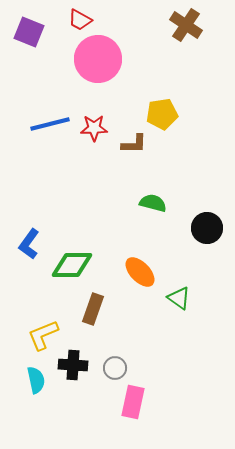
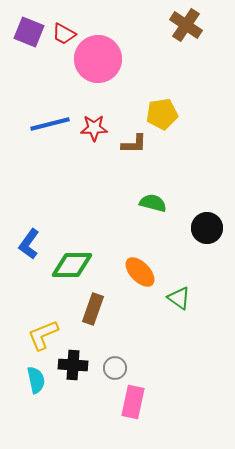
red trapezoid: moved 16 px left, 14 px down
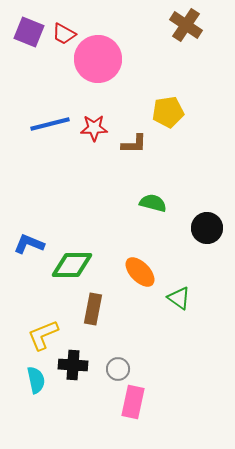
yellow pentagon: moved 6 px right, 2 px up
blue L-shape: rotated 76 degrees clockwise
brown rectangle: rotated 8 degrees counterclockwise
gray circle: moved 3 px right, 1 px down
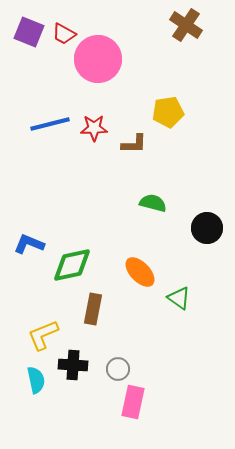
green diamond: rotated 12 degrees counterclockwise
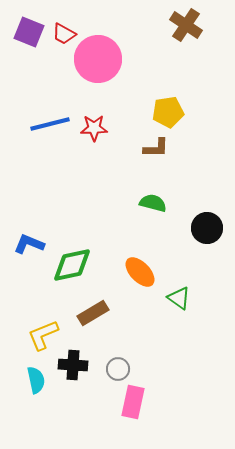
brown L-shape: moved 22 px right, 4 px down
brown rectangle: moved 4 px down; rotated 48 degrees clockwise
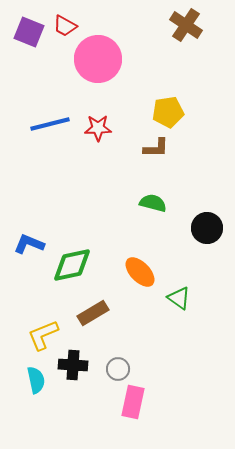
red trapezoid: moved 1 px right, 8 px up
red star: moved 4 px right
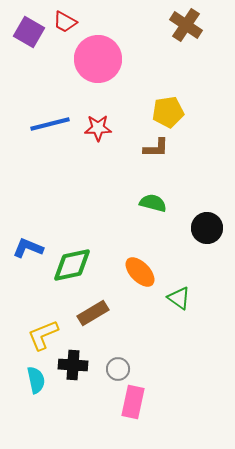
red trapezoid: moved 4 px up
purple square: rotated 8 degrees clockwise
blue L-shape: moved 1 px left, 4 px down
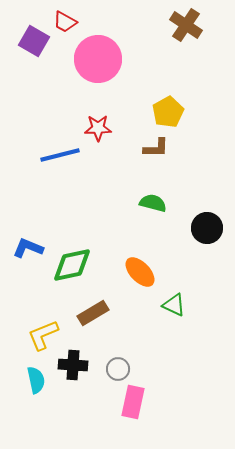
purple square: moved 5 px right, 9 px down
yellow pentagon: rotated 20 degrees counterclockwise
blue line: moved 10 px right, 31 px down
green triangle: moved 5 px left, 7 px down; rotated 10 degrees counterclockwise
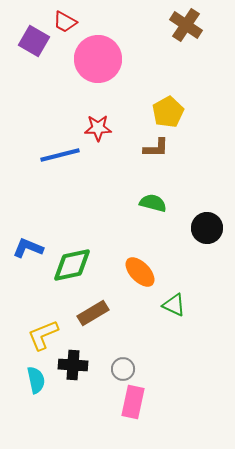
gray circle: moved 5 px right
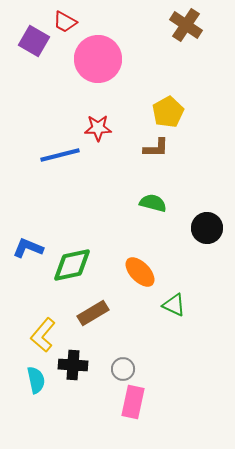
yellow L-shape: rotated 28 degrees counterclockwise
